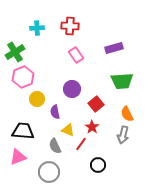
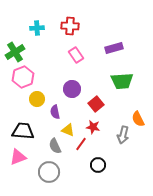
orange semicircle: moved 11 px right, 5 px down
red star: moved 1 px right; rotated 24 degrees counterclockwise
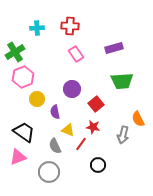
pink rectangle: moved 1 px up
black trapezoid: moved 1 px right, 1 px down; rotated 30 degrees clockwise
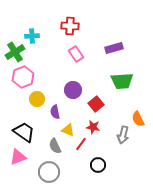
cyan cross: moved 5 px left, 8 px down
purple circle: moved 1 px right, 1 px down
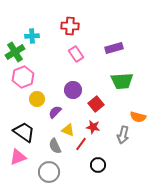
purple semicircle: rotated 56 degrees clockwise
orange semicircle: moved 2 px up; rotated 49 degrees counterclockwise
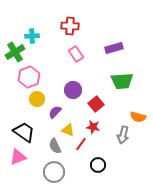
pink hexagon: moved 6 px right
gray circle: moved 5 px right
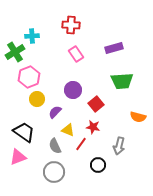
red cross: moved 1 px right, 1 px up
gray arrow: moved 4 px left, 11 px down
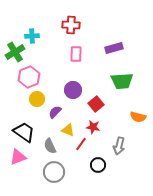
pink rectangle: rotated 35 degrees clockwise
gray semicircle: moved 5 px left
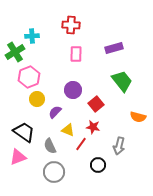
green trapezoid: rotated 125 degrees counterclockwise
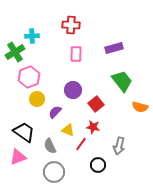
orange semicircle: moved 2 px right, 10 px up
